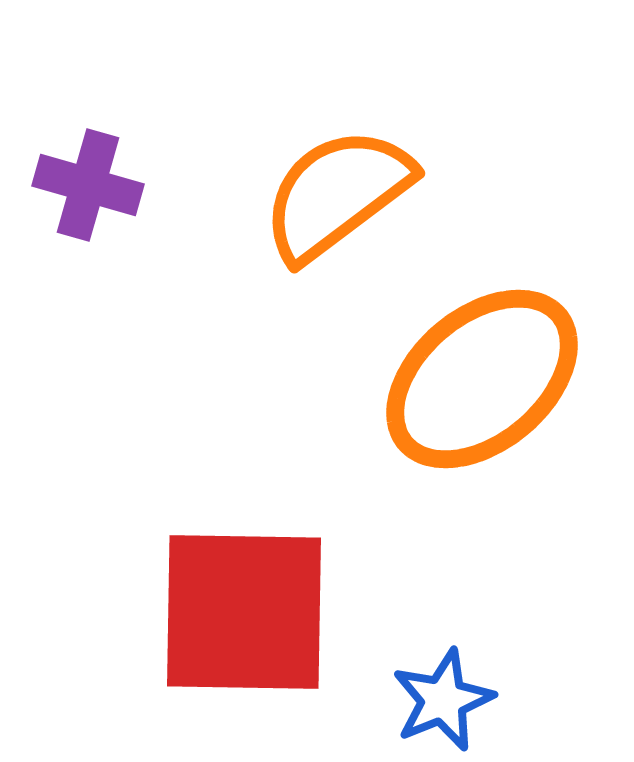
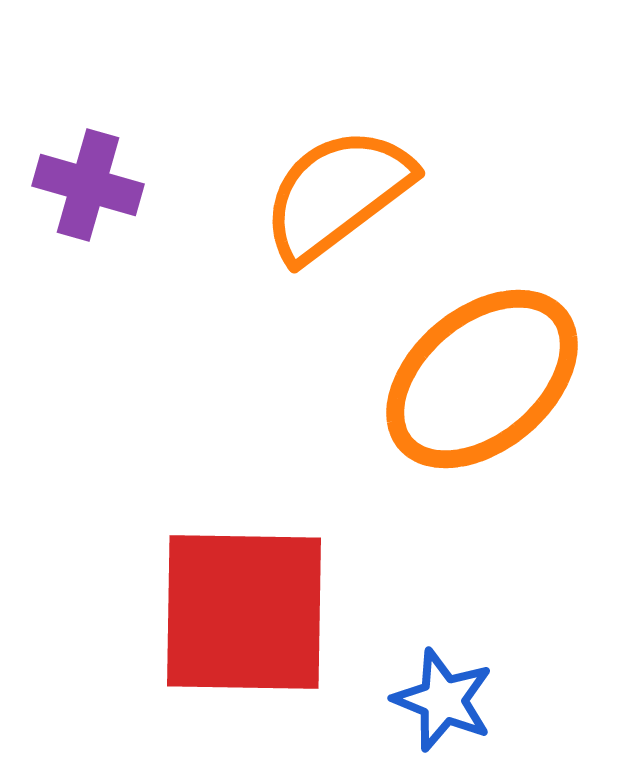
blue star: rotated 28 degrees counterclockwise
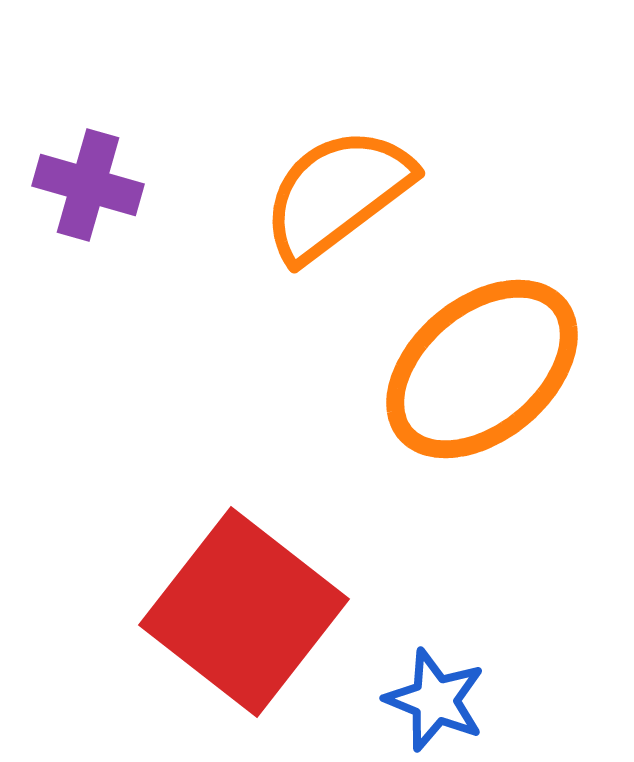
orange ellipse: moved 10 px up
red square: rotated 37 degrees clockwise
blue star: moved 8 px left
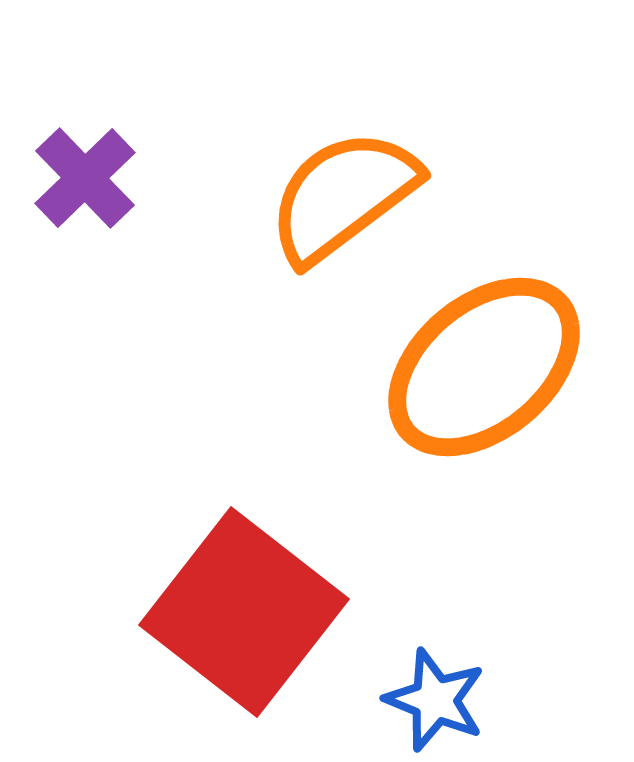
purple cross: moved 3 px left, 7 px up; rotated 30 degrees clockwise
orange semicircle: moved 6 px right, 2 px down
orange ellipse: moved 2 px right, 2 px up
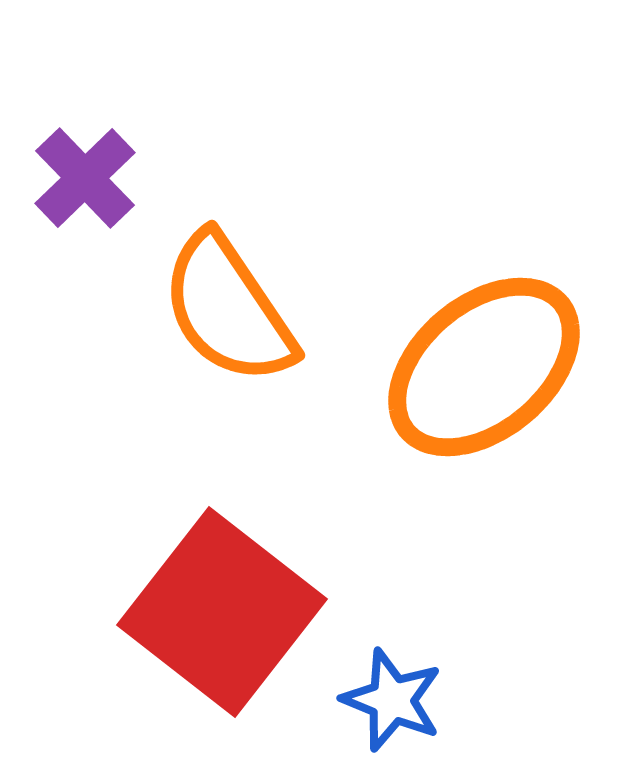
orange semicircle: moved 115 px left, 113 px down; rotated 87 degrees counterclockwise
red square: moved 22 px left
blue star: moved 43 px left
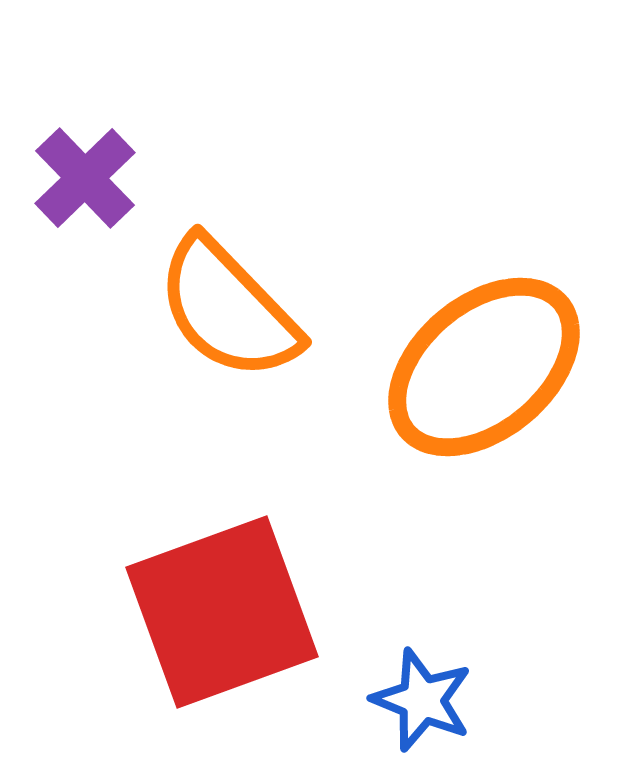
orange semicircle: rotated 10 degrees counterclockwise
red square: rotated 32 degrees clockwise
blue star: moved 30 px right
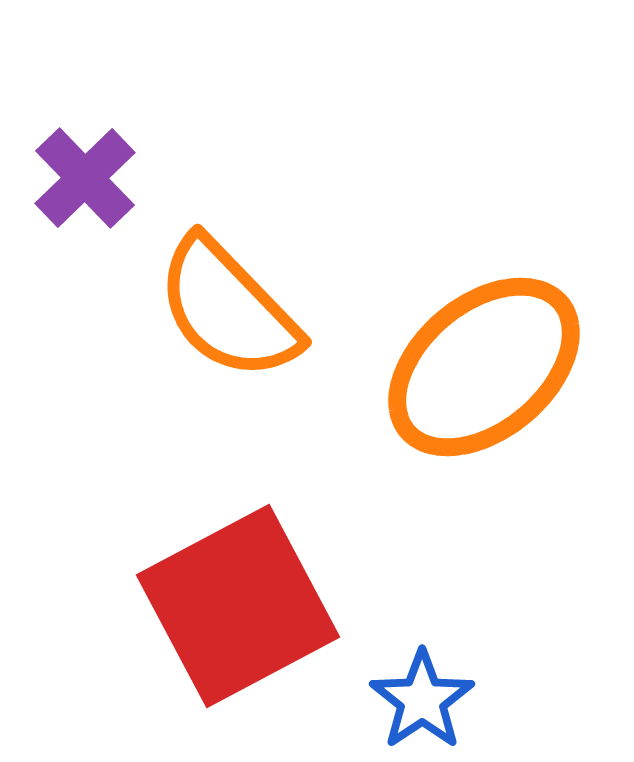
red square: moved 16 px right, 6 px up; rotated 8 degrees counterclockwise
blue star: rotated 16 degrees clockwise
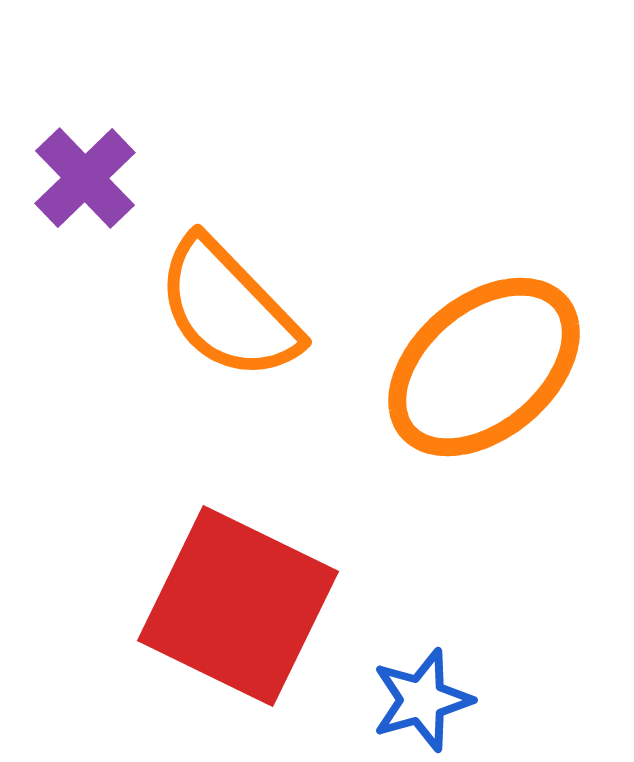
red square: rotated 36 degrees counterclockwise
blue star: rotated 18 degrees clockwise
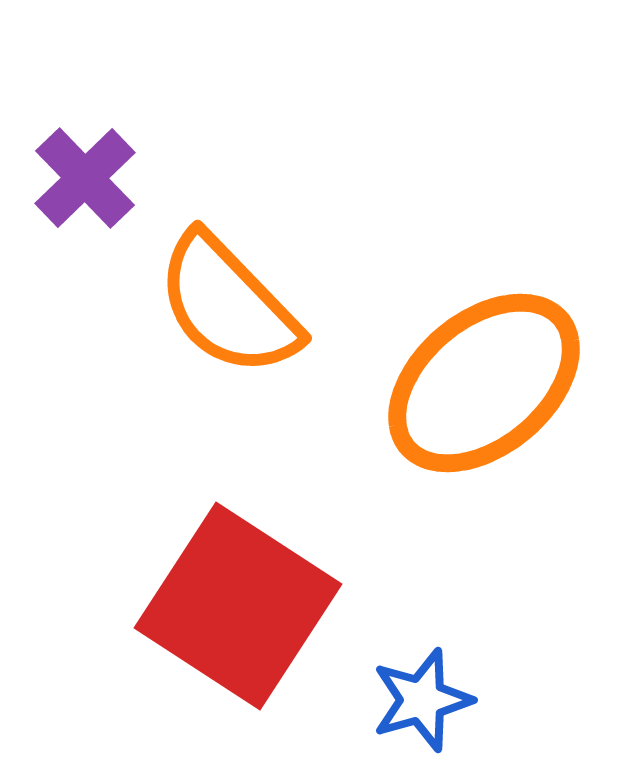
orange semicircle: moved 4 px up
orange ellipse: moved 16 px down
red square: rotated 7 degrees clockwise
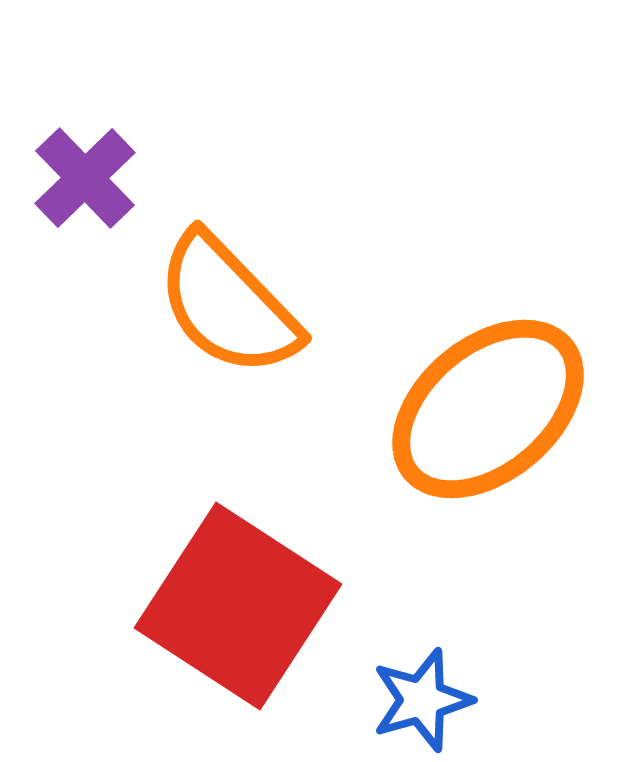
orange ellipse: moved 4 px right, 26 px down
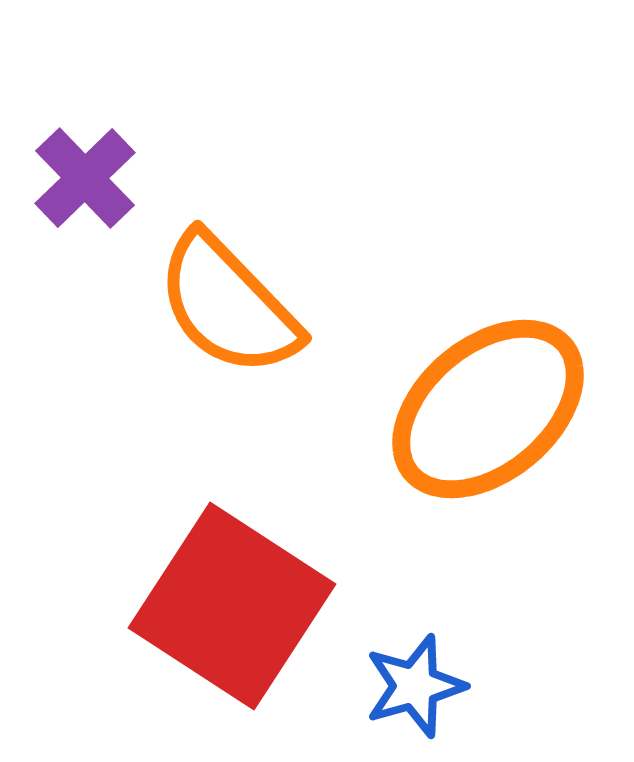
red square: moved 6 px left
blue star: moved 7 px left, 14 px up
